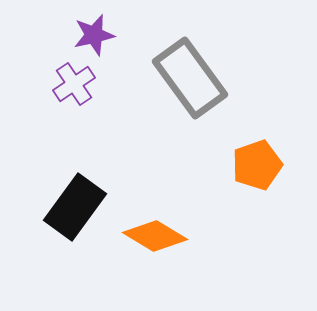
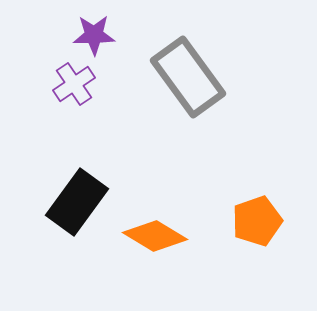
purple star: rotated 12 degrees clockwise
gray rectangle: moved 2 px left, 1 px up
orange pentagon: moved 56 px down
black rectangle: moved 2 px right, 5 px up
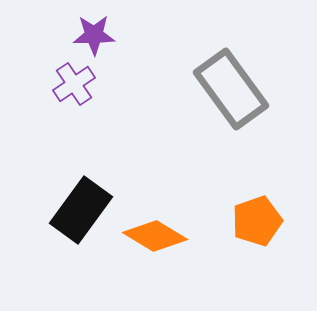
gray rectangle: moved 43 px right, 12 px down
black rectangle: moved 4 px right, 8 px down
